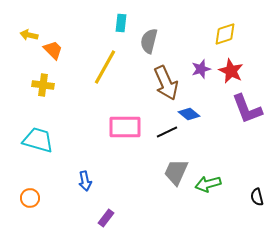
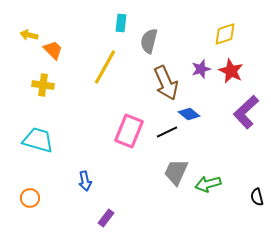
purple L-shape: moved 1 px left, 3 px down; rotated 68 degrees clockwise
pink rectangle: moved 4 px right, 4 px down; rotated 68 degrees counterclockwise
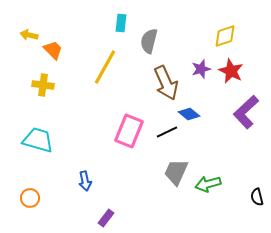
yellow diamond: moved 2 px down
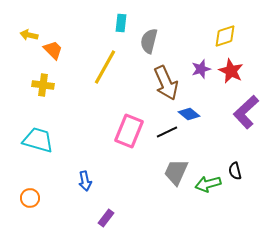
black semicircle: moved 22 px left, 26 px up
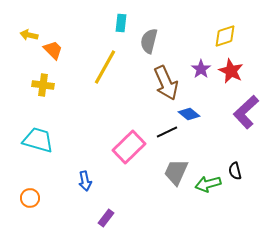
purple star: rotated 18 degrees counterclockwise
pink rectangle: moved 16 px down; rotated 24 degrees clockwise
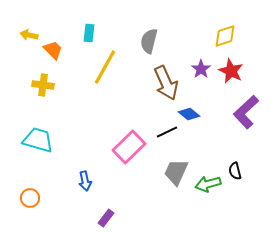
cyan rectangle: moved 32 px left, 10 px down
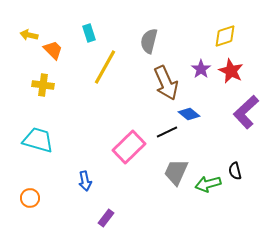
cyan rectangle: rotated 24 degrees counterclockwise
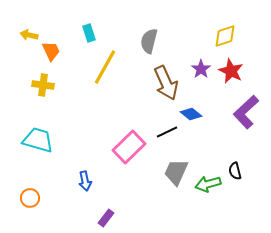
orange trapezoid: moved 2 px left, 1 px down; rotated 20 degrees clockwise
blue diamond: moved 2 px right
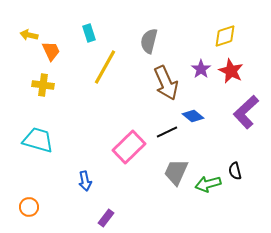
blue diamond: moved 2 px right, 2 px down
orange circle: moved 1 px left, 9 px down
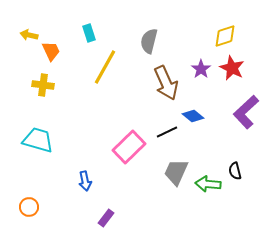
red star: moved 1 px right, 3 px up
green arrow: rotated 20 degrees clockwise
